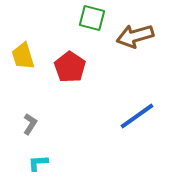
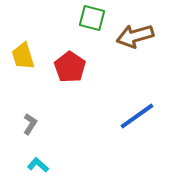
cyan L-shape: moved 2 px down; rotated 45 degrees clockwise
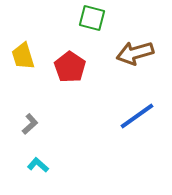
brown arrow: moved 17 px down
gray L-shape: rotated 15 degrees clockwise
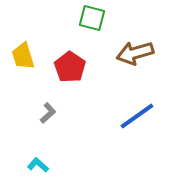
gray L-shape: moved 18 px right, 11 px up
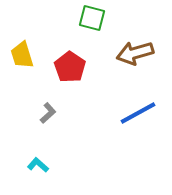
yellow trapezoid: moved 1 px left, 1 px up
blue line: moved 1 px right, 3 px up; rotated 6 degrees clockwise
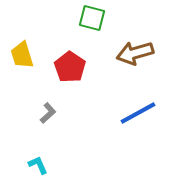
cyan L-shape: rotated 25 degrees clockwise
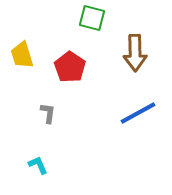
brown arrow: rotated 75 degrees counterclockwise
gray L-shape: rotated 40 degrees counterclockwise
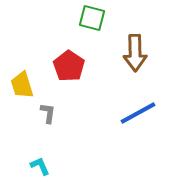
yellow trapezoid: moved 30 px down
red pentagon: moved 1 px left, 1 px up
cyan L-shape: moved 2 px right, 1 px down
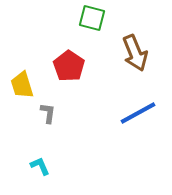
brown arrow: rotated 21 degrees counterclockwise
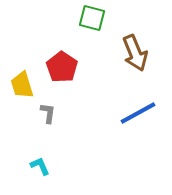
red pentagon: moved 7 px left, 1 px down
